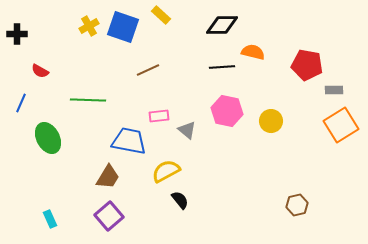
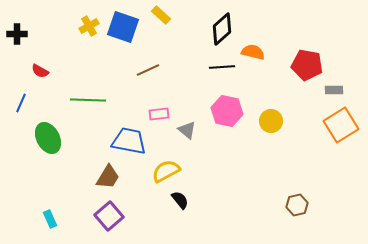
black diamond: moved 4 px down; rotated 40 degrees counterclockwise
pink rectangle: moved 2 px up
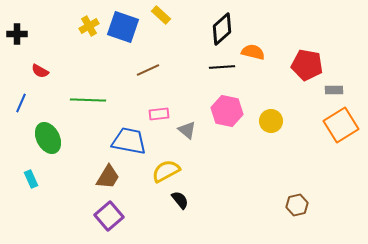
cyan rectangle: moved 19 px left, 40 px up
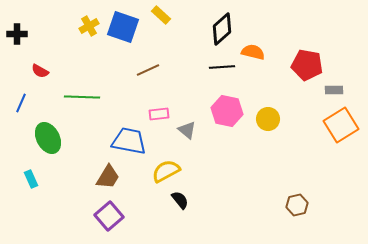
green line: moved 6 px left, 3 px up
yellow circle: moved 3 px left, 2 px up
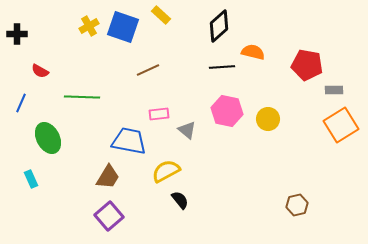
black diamond: moved 3 px left, 3 px up
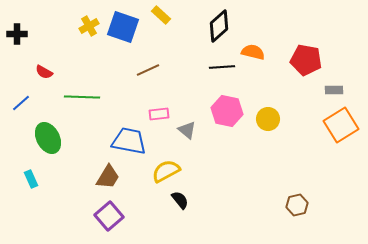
red pentagon: moved 1 px left, 5 px up
red semicircle: moved 4 px right, 1 px down
blue line: rotated 24 degrees clockwise
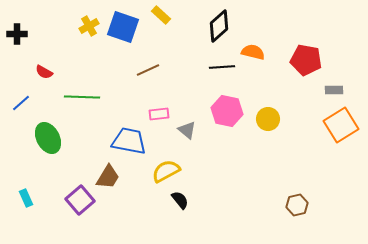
cyan rectangle: moved 5 px left, 19 px down
purple square: moved 29 px left, 16 px up
